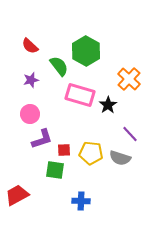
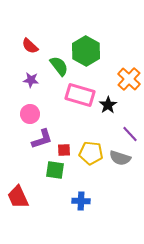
purple star: rotated 21 degrees clockwise
red trapezoid: moved 1 px right, 2 px down; rotated 85 degrees counterclockwise
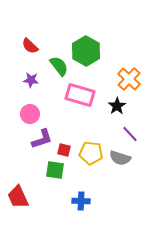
black star: moved 9 px right, 1 px down
red square: rotated 16 degrees clockwise
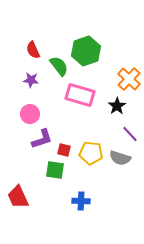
red semicircle: moved 3 px right, 4 px down; rotated 24 degrees clockwise
green hexagon: rotated 12 degrees clockwise
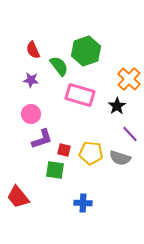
pink circle: moved 1 px right
red trapezoid: rotated 15 degrees counterclockwise
blue cross: moved 2 px right, 2 px down
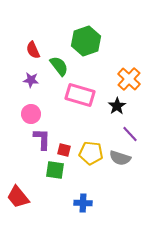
green hexagon: moved 10 px up
purple L-shape: rotated 70 degrees counterclockwise
